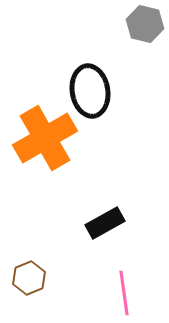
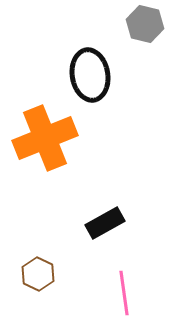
black ellipse: moved 16 px up
orange cross: rotated 8 degrees clockwise
brown hexagon: moved 9 px right, 4 px up; rotated 12 degrees counterclockwise
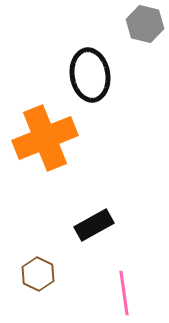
black rectangle: moved 11 px left, 2 px down
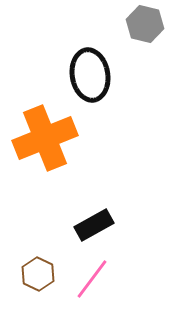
pink line: moved 32 px left, 14 px up; rotated 45 degrees clockwise
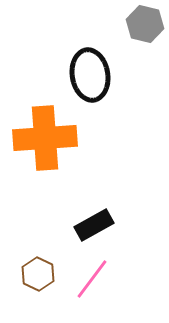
orange cross: rotated 18 degrees clockwise
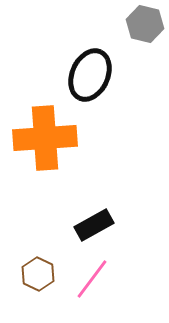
black ellipse: rotated 33 degrees clockwise
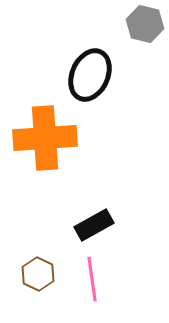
pink line: rotated 45 degrees counterclockwise
